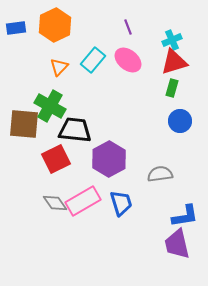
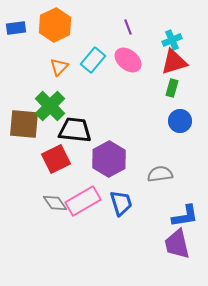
green cross: rotated 16 degrees clockwise
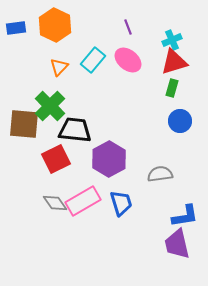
orange hexagon: rotated 8 degrees counterclockwise
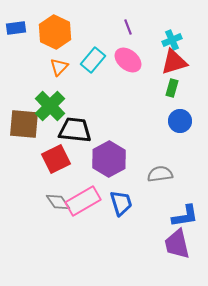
orange hexagon: moved 7 px down
gray diamond: moved 3 px right, 1 px up
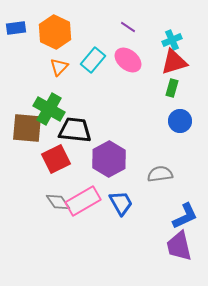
purple line: rotated 35 degrees counterclockwise
green cross: moved 1 px left, 3 px down; rotated 16 degrees counterclockwise
brown square: moved 3 px right, 4 px down
blue trapezoid: rotated 12 degrees counterclockwise
blue L-shape: rotated 16 degrees counterclockwise
purple trapezoid: moved 2 px right, 2 px down
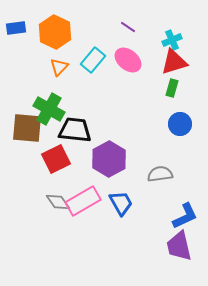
blue circle: moved 3 px down
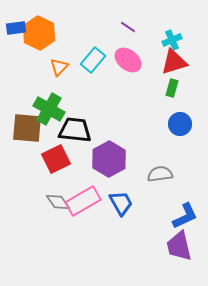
orange hexagon: moved 16 px left, 1 px down
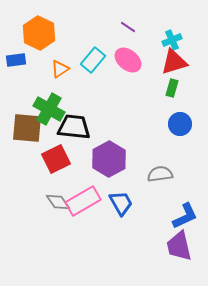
blue rectangle: moved 32 px down
orange triangle: moved 1 px right, 2 px down; rotated 12 degrees clockwise
black trapezoid: moved 1 px left, 3 px up
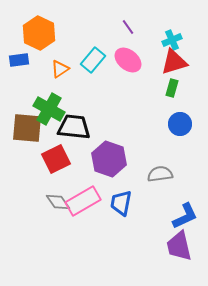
purple line: rotated 21 degrees clockwise
blue rectangle: moved 3 px right
purple hexagon: rotated 12 degrees counterclockwise
blue trapezoid: rotated 140 degrees counterclockwise
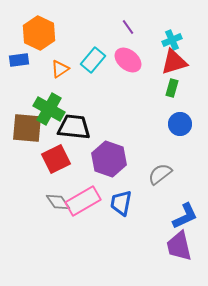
gray semicircle: rotated 30 degrees counterclockwise
